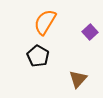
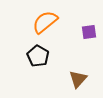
orange semicircle: rotated 20 degrees clockwise
purple square: moved 1 px left; rotated 35 degrees clockwise
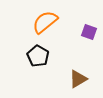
purple square: rotated 28 degrees clockwise
brown triangle: rotated 18 degrees clockwise
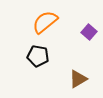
purple square: rotated 21 degrees clockwise
black pentagon: rotated 20 degrees counterclockwise
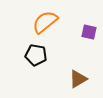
purple square: rotated 28 degrees counterclockwise
black pentagon: moved 2 px left, 1 px up
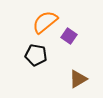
purple square: moved 20 px left, 4 px down; rotated 21 degrees clockwise
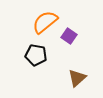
brown triangle: moved 1 px left, 1 px up; rotated 12 degrees counterclockwise
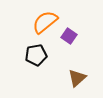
black pentagon: rotated 20 degrees counterclockwise
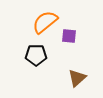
purple square: rotated 28 degrees counterclockwise
black pentagon: rotated 10 degrees clockwise
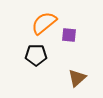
orange semicircle: moved 1 px left, 1 px down
purple square: moved 1 px up
